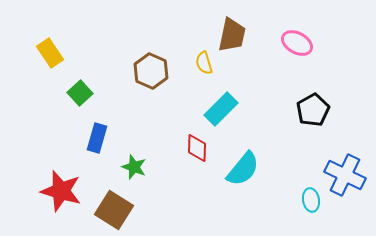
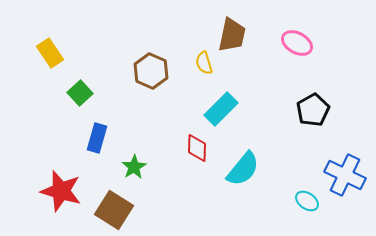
green star: rotated 20 degrees clockwise
cyan ellipse: moved 4 px left, 1 px down; rotated 45 degrees counterclockwise
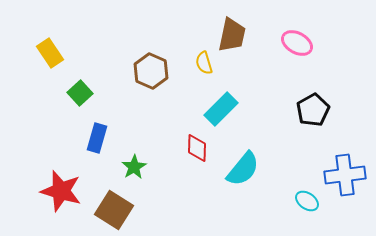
blue cross: rotated 33 degrees counterclockwise
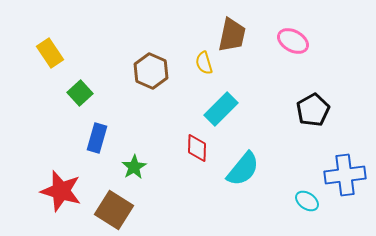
pink ellipse: moved 4 px left, 2 px up
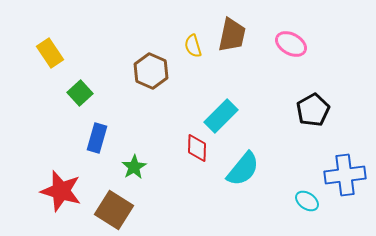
pink ellipse: moved 2 px left, 3 px down
yellow semicircle: moved 11 px left, 17 px up
cyan rectangle: moved 7 px down
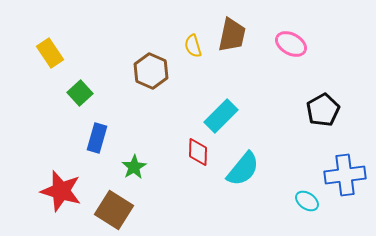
black pentagon: moved 10 px right
red diamond: moved 1 px right, 4 px down
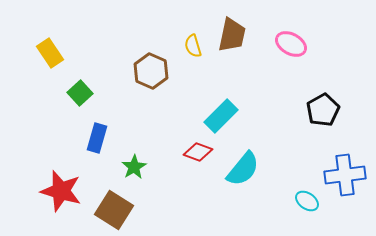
red diamond: rotated 72 degrees counterclockwise
